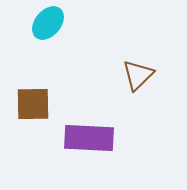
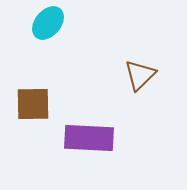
brown triangle: moved 2 px right
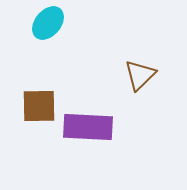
brown square: moved 6 px right, 2 px down
purple rectangle: moved 1 px left, 11 px up
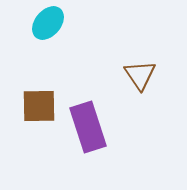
brown triangle: rotated 20 degrees counterclockwise
purple rectangle: rotated 69 degrees clockwise
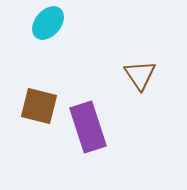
brown square: rotated 15 degrees clockwise
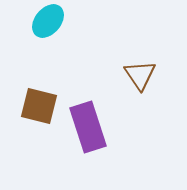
cyan ellipse: moved 2 px up
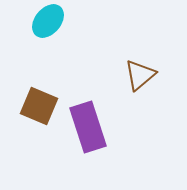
brown triangle: rotated 24 degrees clockwise
brown square: rotated 9 degrees clockwise
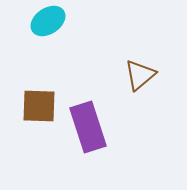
cyan ellipse: rotated 16 degrees clockwise
brown square: rotated 21 degrees counterclockwise
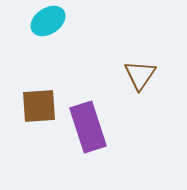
brown triangle: rotated 16 degrees counterclockwise
brown square: rotated 6 degrees counterclockwise
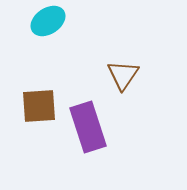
brown triangle: moved 17 px left
